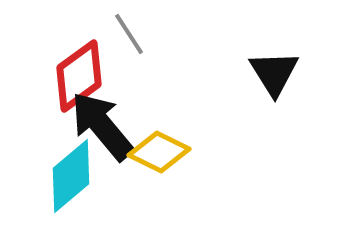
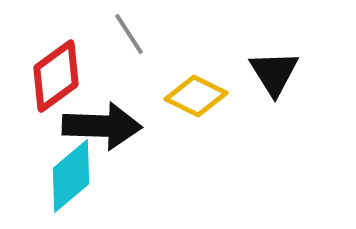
red diamond: moved 23 px left
black arrow: rotated 132 degrees clockwise
yellow diamond: moved 37 px right, 56 px up
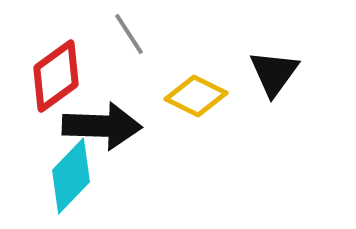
black triangle: rotated 8 degrees clockwise
cyan diamond: rotated 6 degrees counterclockwise
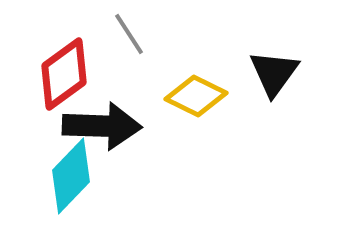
red diamond: moved 8 px right, 2 px up
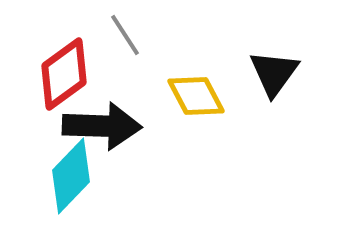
gray line: moved 4 px left, 1 px down
yellow diamond: rotated 36 degrees clockwise
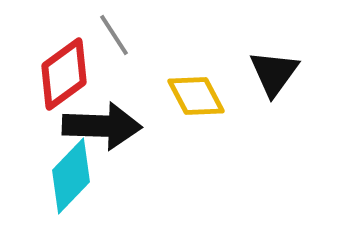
gray line: moved 11 px left
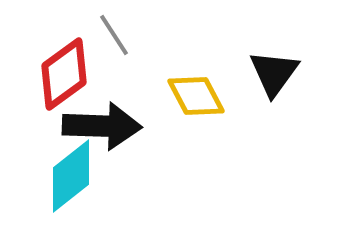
cyan diamond: rotated 8 degrees clockwise
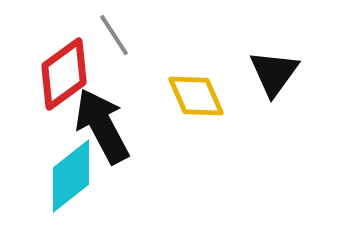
yellow diamond: rotated 4 degrees clockwise
black arrow: rotated 120 degrees counterclockwise
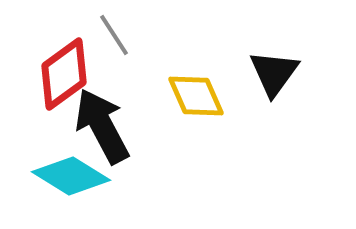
cyan diamond: rotated 70 degrees clockwise
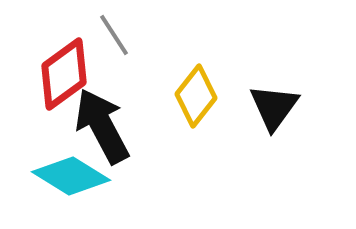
black triangle: moved 34 px down
yellow diamond: rotated 62 degrees clockwise
